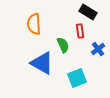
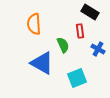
black rectangle: moved 2 px right
blue cross: rotated 24 degrees counterclockwise
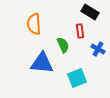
blue triangle: rotated 25 degrees counterclockwise
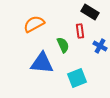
orange semicircle: rotated 65 degrees clockwise
blue cross: moved 2 px right, 3 px up
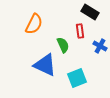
orange semicircle: rotated 145 degrees clockwise
blue triangle: moved 3 px right, 2 px down; rotated 20 degrees clockwise
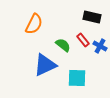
black rectangle: moved 2 px right, 5 px down; rotated 18 degrees counterclockwise
red rectangle: moved 3 px right, 9 px down; rotated 32 degrees counterclockwise
green semicircle: rotated 28 degrees counterclockwise
blue triangle: rotated 50 degrees counterclockwise
cyan square: rotated 24 degrees clockwise
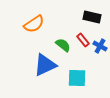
orange semicircle: rotated 30 degrees clockwise
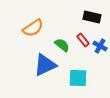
orange semicircle: moved 1 px left, 4 px down
green semicircle: moved 1 px left
cyan square: moved 1 px right
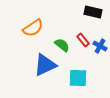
black rectangle: moved 1 px right, 5 px up
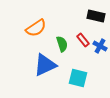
black rectangle: moved 3 px right, 4 px down
orange semicircle: moved 3 px right
green semicircle: moved 1 px up; rotated 35 degrees clockwise
cyan square: rotated 12 degrees clockwise
